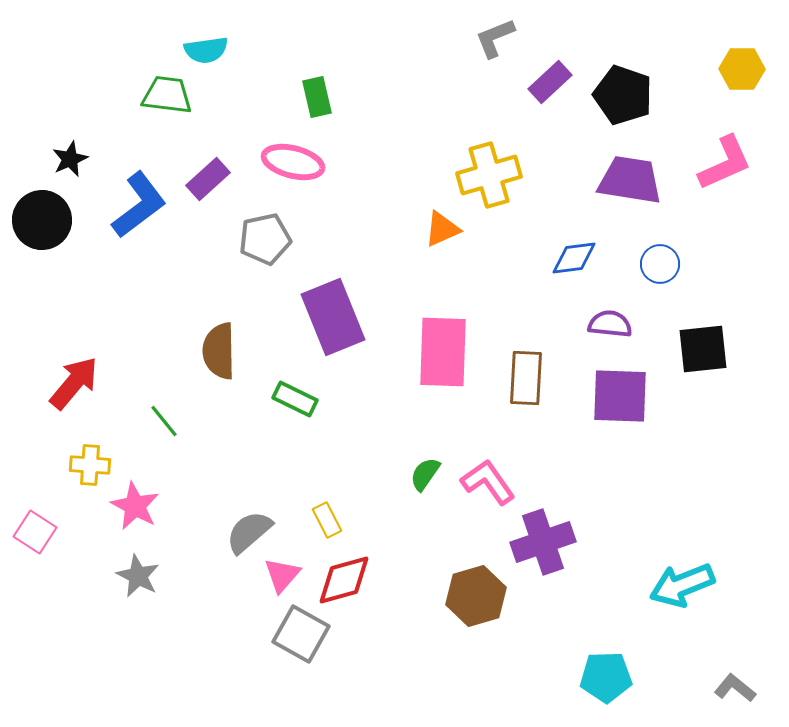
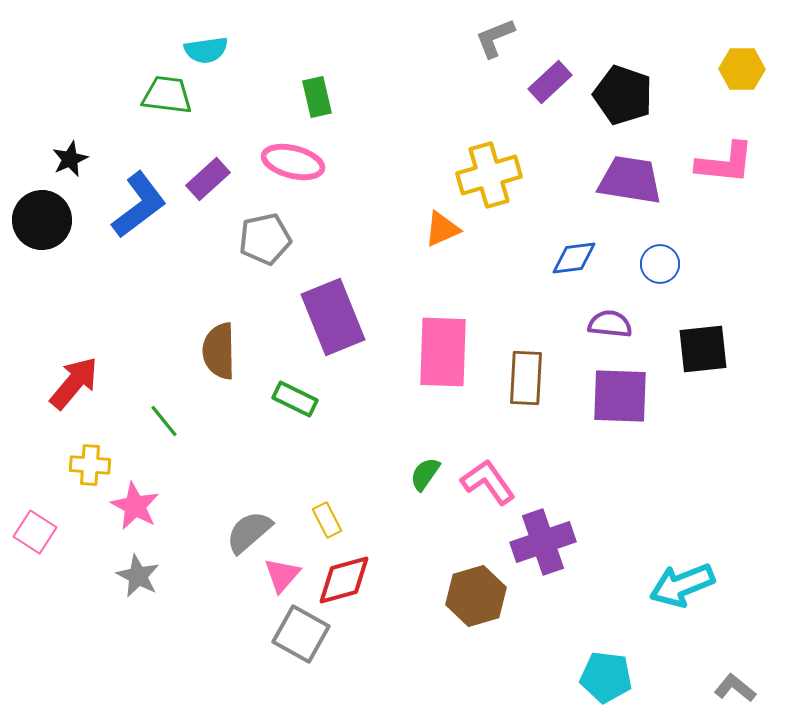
pink L-shape at (725, 163): rotated 30 degrees clockwise
cyan pentagon at (606, 677): rotated 9 degrees clockwise
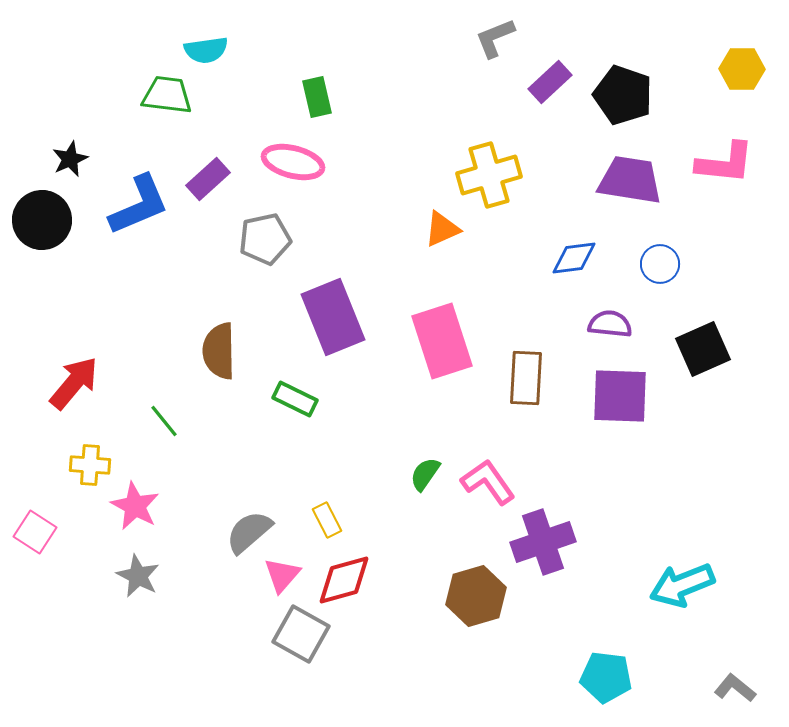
blue L-shape at (139, 205): rotated 14 degrees clockwise
black square at (703, 349): rotated 18 degrees counterclockwise
pink rectangle at (443, 352): moved 1 px left, 11 px up; rotated 20 degrees counterclockwise
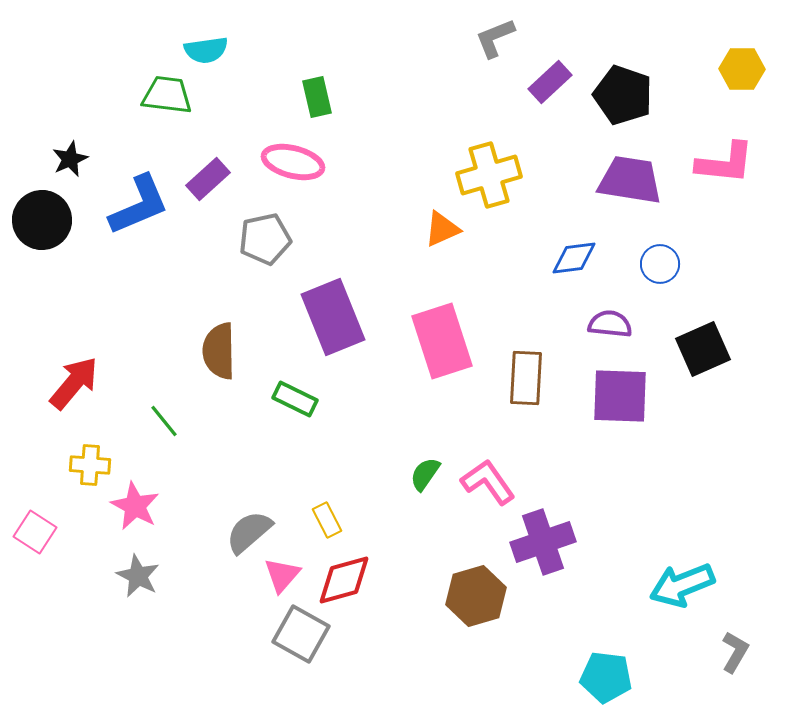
gray L-shape at (735, 688): moved 36 px up; rotated 81 degrees clockwise
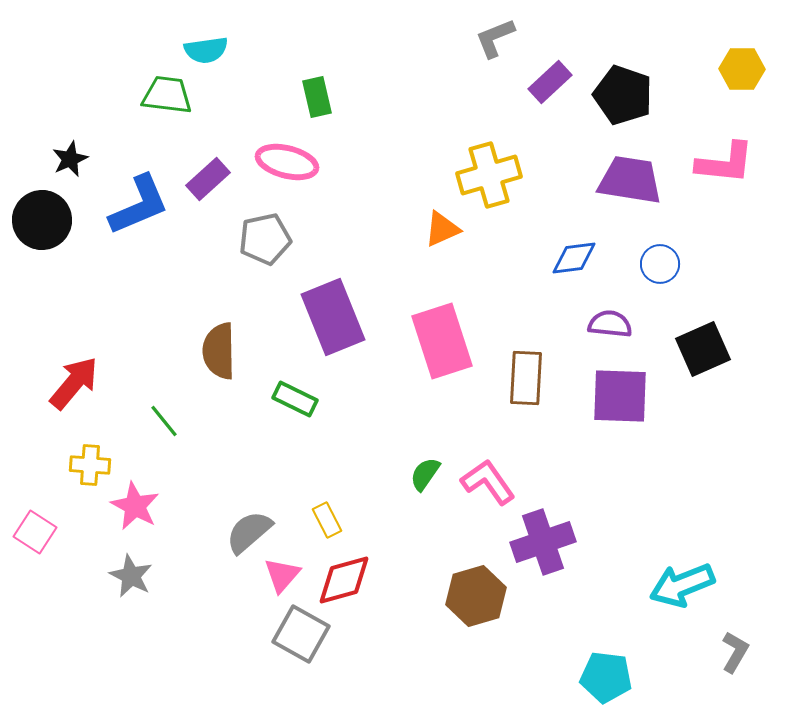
pink ellipse at (293, 162): moved 6 px left
gray star at (138, 576): moved 7 px left
